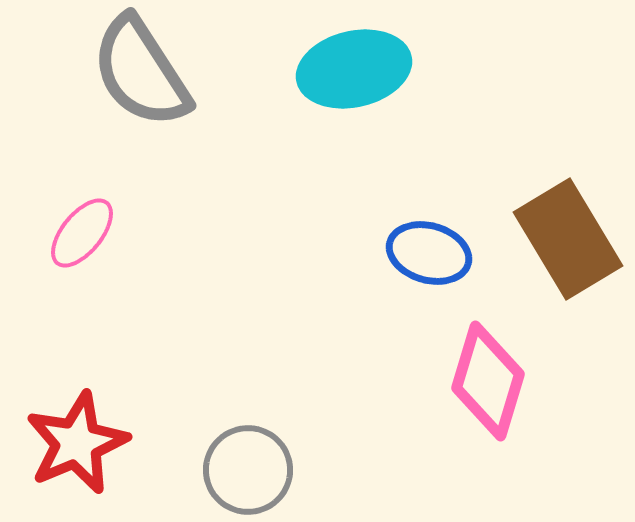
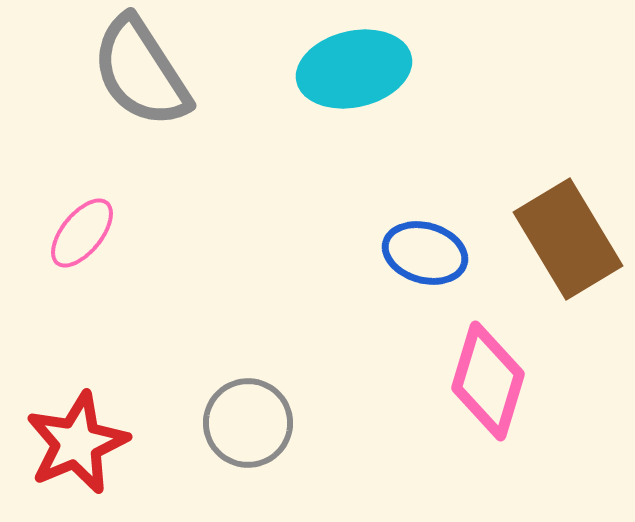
blue ellipse: moved 4 px left
gray circle: moved 47 px up
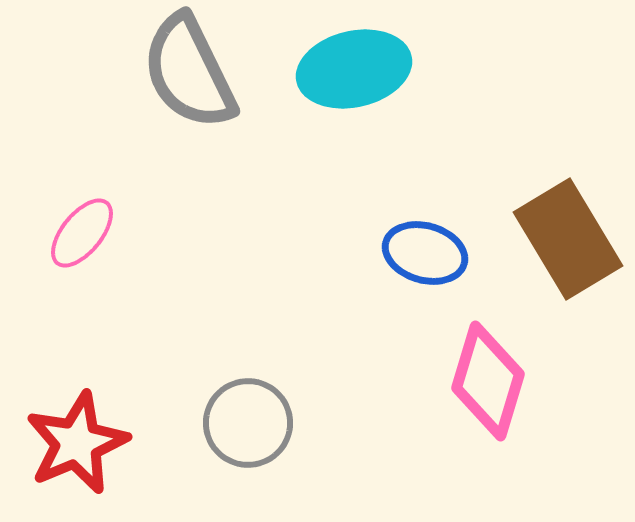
gray semicircle: moved 48 px right; rotated 7 degrees clockwise
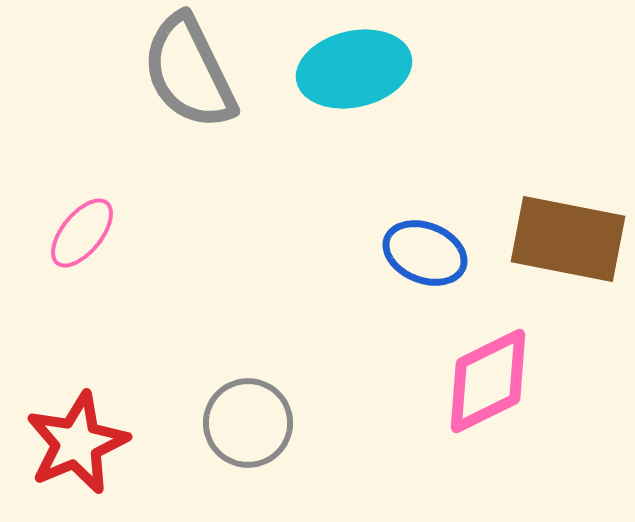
brown rectangle: rotated 48 degrees counterclockwise
blue ellipse: rotated 6 degrees clockwise
pink diamond: rotated 47 degrees clockwise
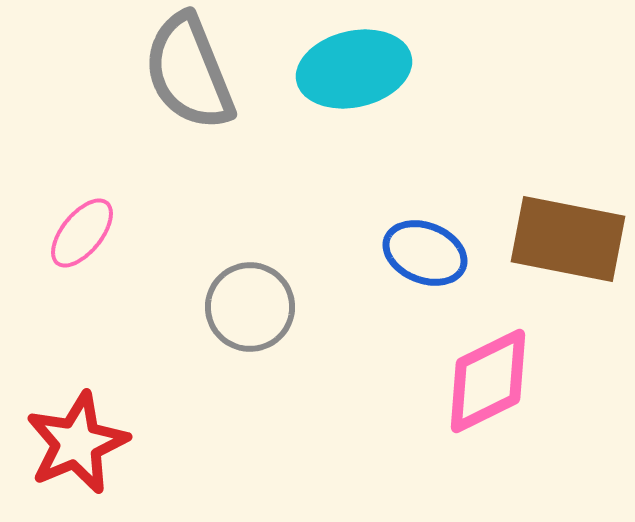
gray semicircle: rotated 4 degrees clockwise
gray circle: moved 2 px right, 116 px up
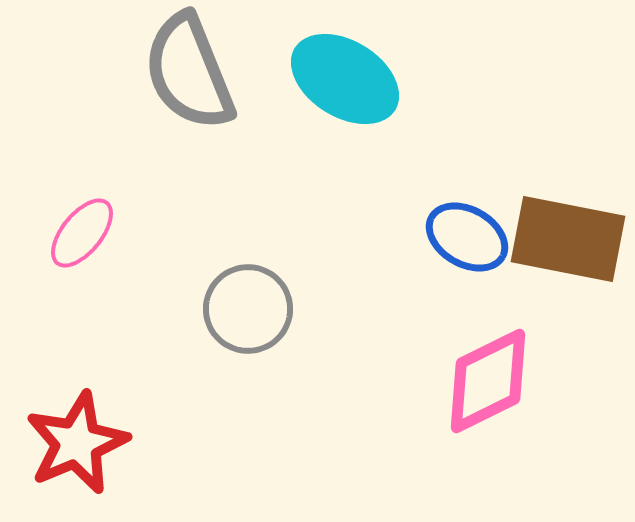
cyan ellipse: moved 9 px left, 10 px down; rotated 45 degrees clockwise
blue ellipse: moved 42 px right, 16 px up; rotated 8 degrees clockwise
gray circle: moved 2 px left, 2 px down
